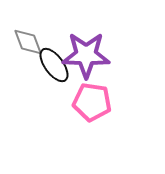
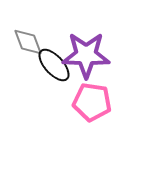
black ellipse: rotated 6 degrees counterclockwise
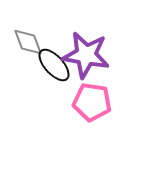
purple star: rotated 9 degrees clockwise
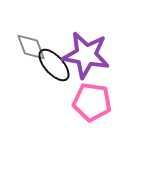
gray diamond: moved 3 px right, 5 px down
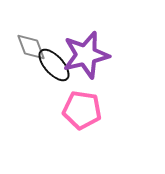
purple star: rotated 24 degrees counterclockwise
pink pentagon: moved 10 px left, 8 px down
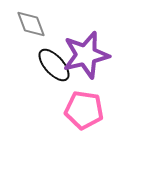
gray diamond: moved 23 px up
pink pentagon: moved 2 px right
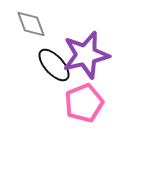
pink pentagon: moved 7 px up; rotated 30 degrees counterclockwise
